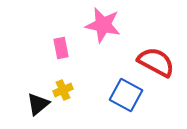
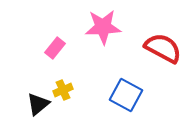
pink star: moved 2 px down; rotated 15 degrees counterclockwise
pink rectangle: moved 6 px left; rotated 50 degrees clockwise
red semicircle: moved 7 px right, 14 px up
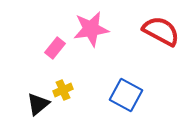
pink star: moved 12 px left, 2 px down; rotated 6 degrees counterclockwise
red semicircle: moved 2 px left, 17 px up
